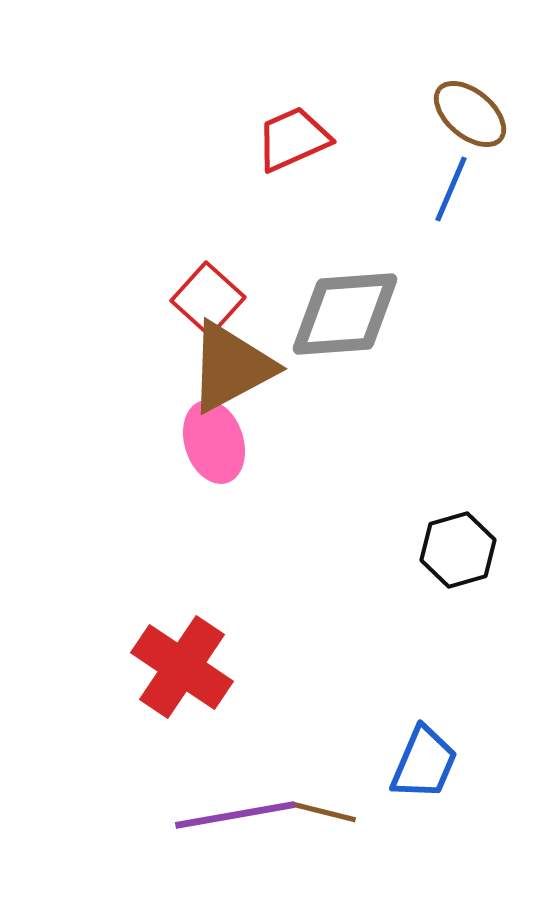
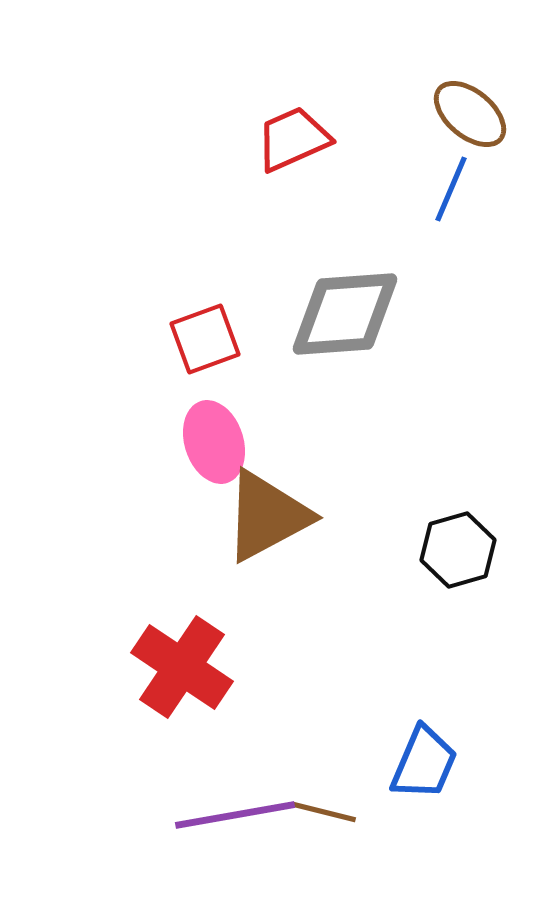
red square: moved 3 px left, 40 px down; rotated 28 degrees clockwise
brown triangle: moved 36 px right, 149 px down
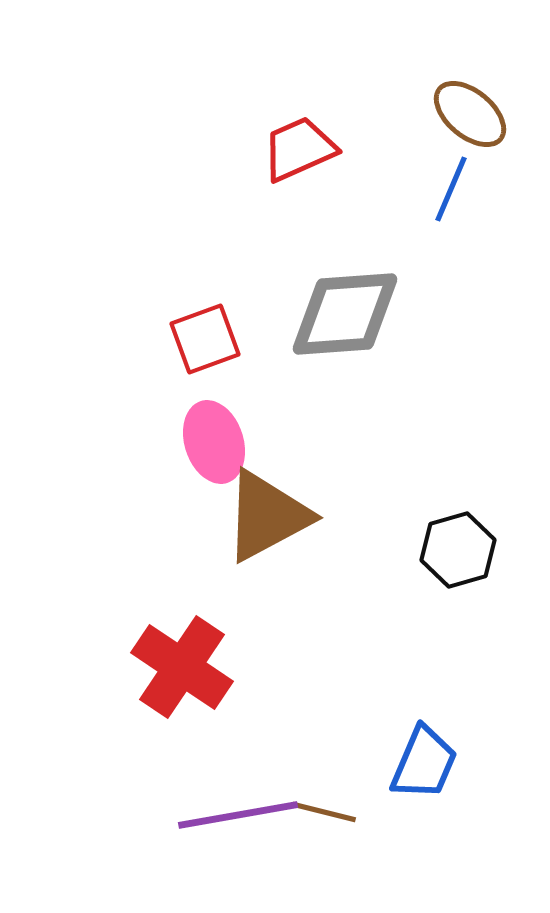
red trapezoid: moved 6 px right, 10 px down
purple line: moved 3 px right
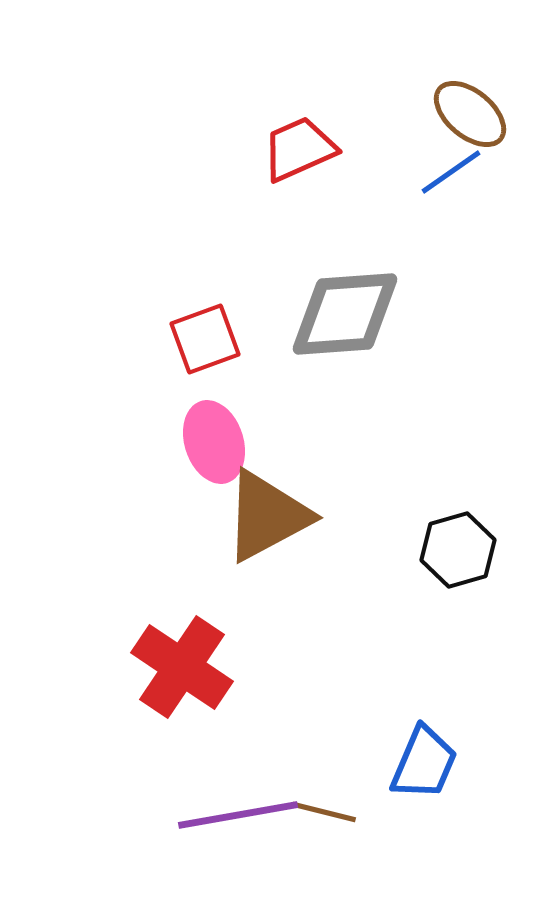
blue line: moved 17 px up; rotated 32 degrees clockwise
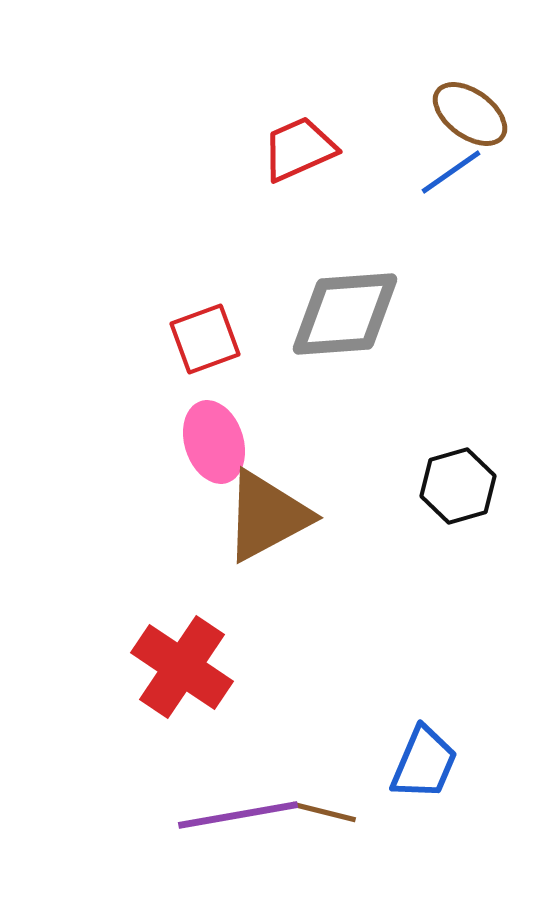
brown ellipse: rotated 4 degrees counterclockwise
black hexagon: moved 64 px up
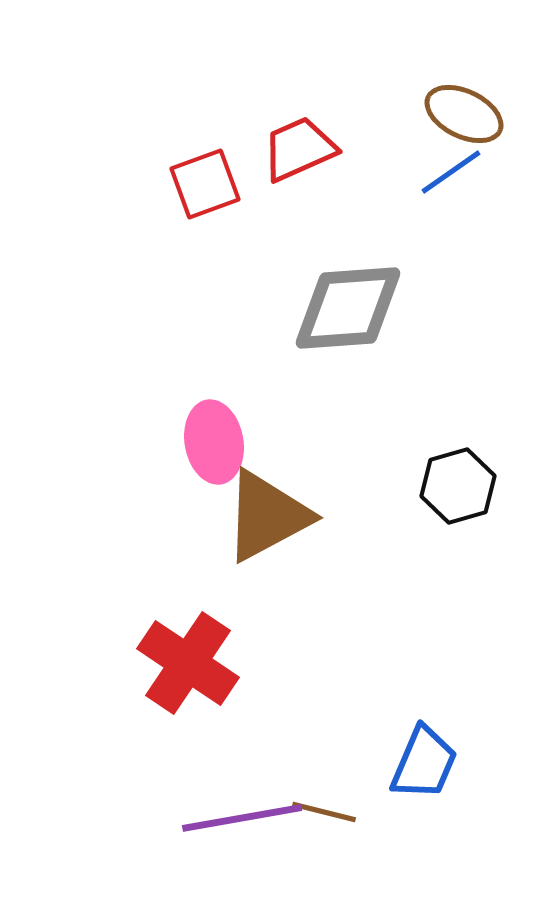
brown ellipse: moved 6 px left; rotated 10 degrees counterclockwise
gray diamond: moved 3 px right, 6 px up
red square: moved 155 px up
pink ellipse: rotated 8 degrees clockwise
red cross: moved 6 px right, 4 px up
purple line: moved 4 px right, 3 px down
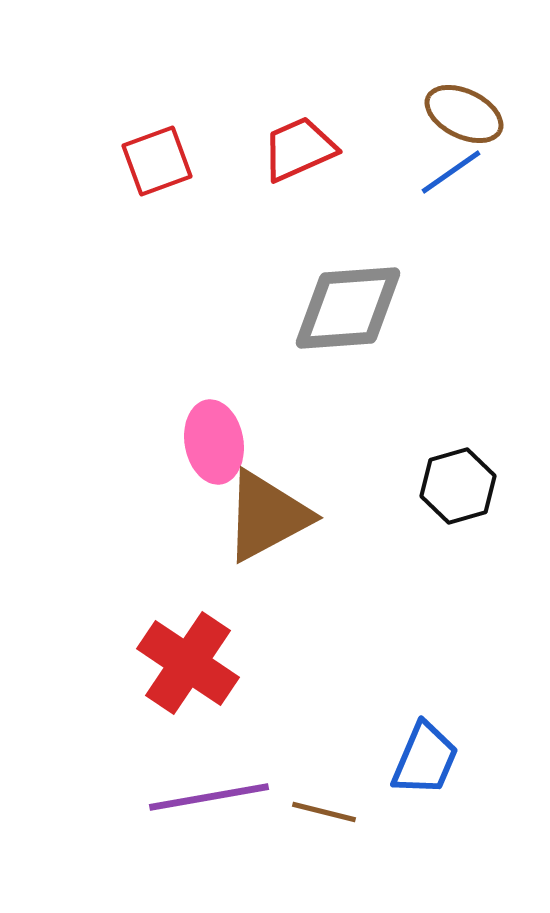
red square: moved 48 px left, 23 px up
blue trapezoid: moved 1 px right, 4 px up
purple line: moved 33 px left, 21 px up
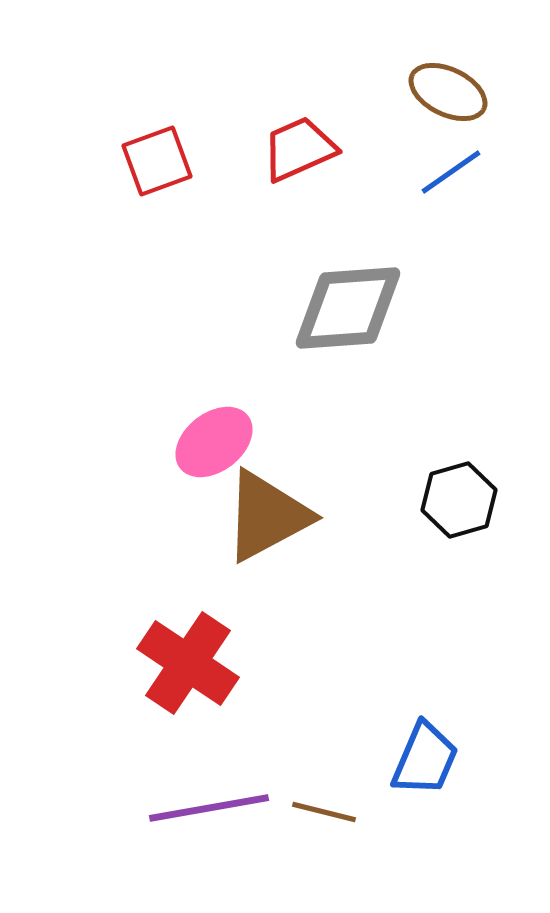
brown ellipse: moved 16 px left, 22 px up
pink ellipse: rotated 62 degrees clockwise
black hexagon: moved 1 px right, 14 px down
purple line: moved 11 px down
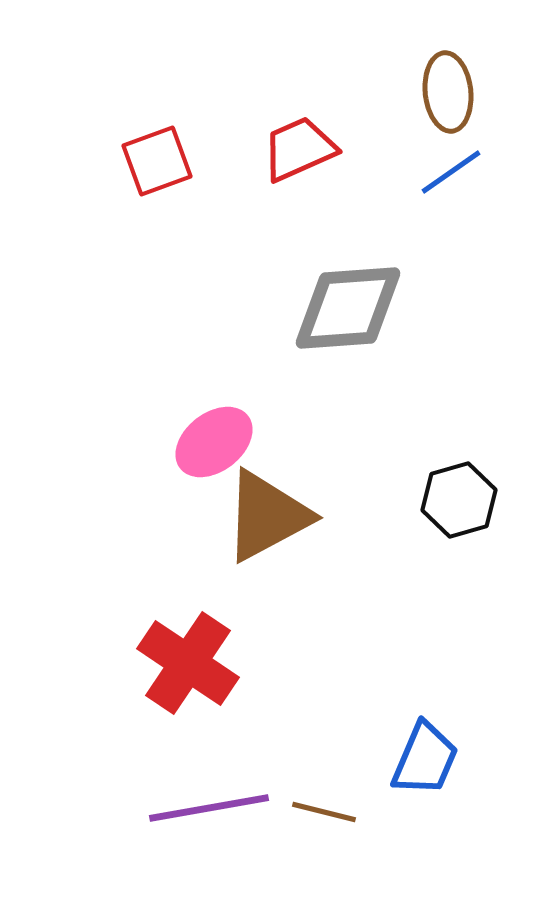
brown ellipse: rotated 58 degrees clockwise
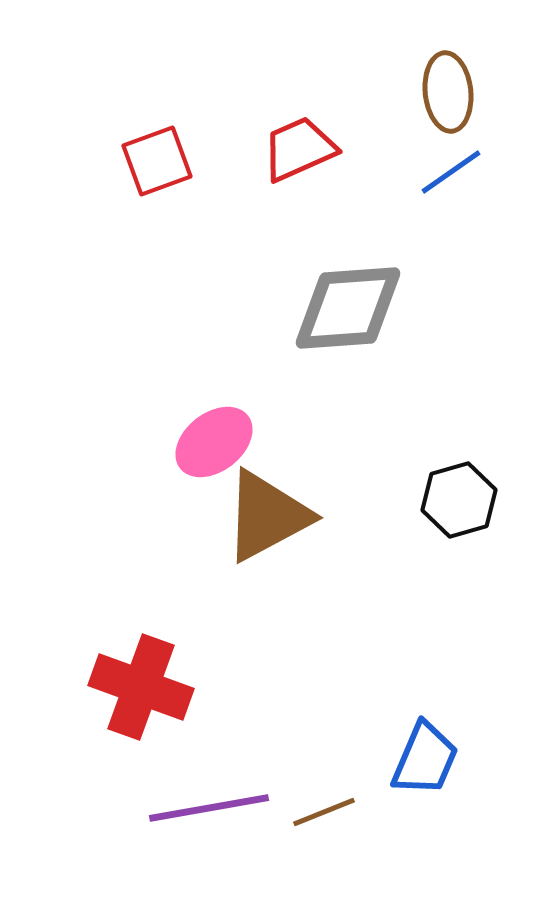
red cross: moved 47 px left, 24 px down; rotated 14 degrees counterclockwise
brown line: rotated 36 degrees counterclockwise
